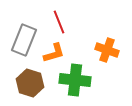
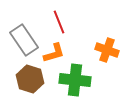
gray rectangle: rotated 56 degrees counterclockwise
brown hexagon: moved 4 px up
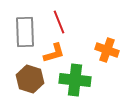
gray rectangle: moved 1 px right, 8 px up; rotated 32 degrees clockwise
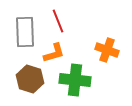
red line: moved 1 px left, 1 px up
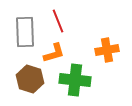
orange cross: rotated 30 degrees counterclockwise
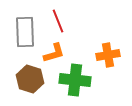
orange cross: moved 1 px right, 5 px down
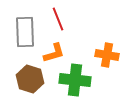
red line: moved 2 px up
orange cross: moved 1 px left; rotated 20 degrees clockwise
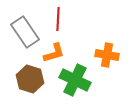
red line: rotated 25 degrees clockwise
gray rectangle: rotated 32 degrees counterclockwise
green cross: rotated 20 degrees clockwise
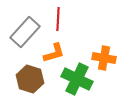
gray rectangle: rotated 76 degrees clockwise
orange cross: moved 3 px left, 3 px down
green cross: moved 2 px right, 1 px up
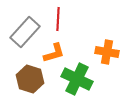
orange cross: moved 3 px right, 6 px up
